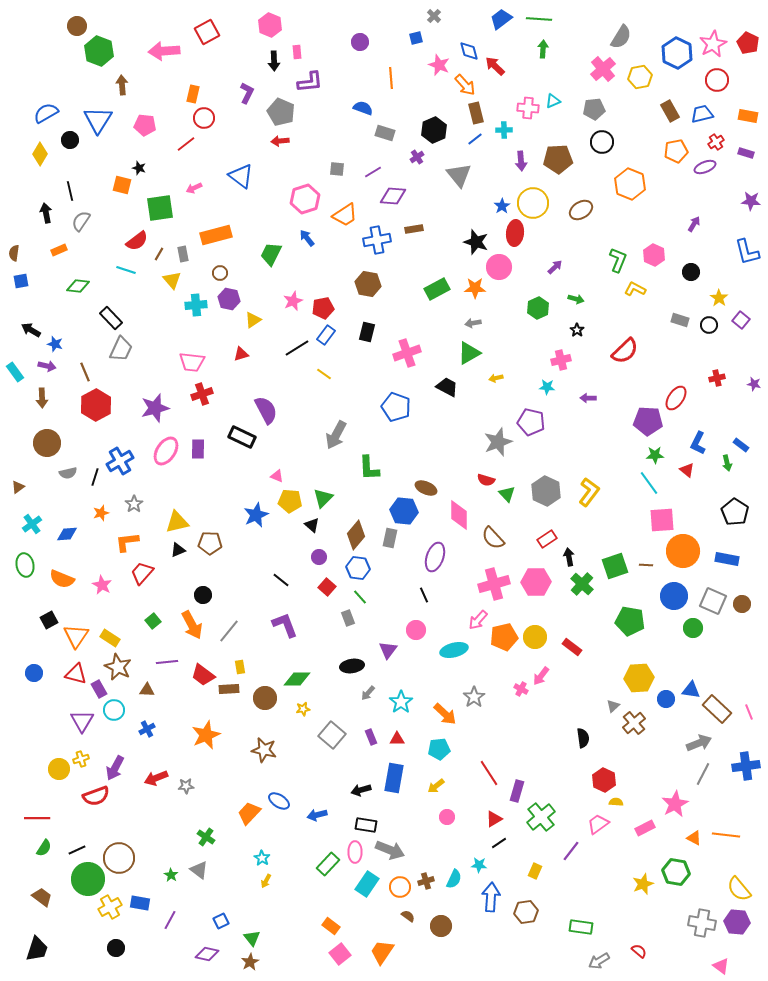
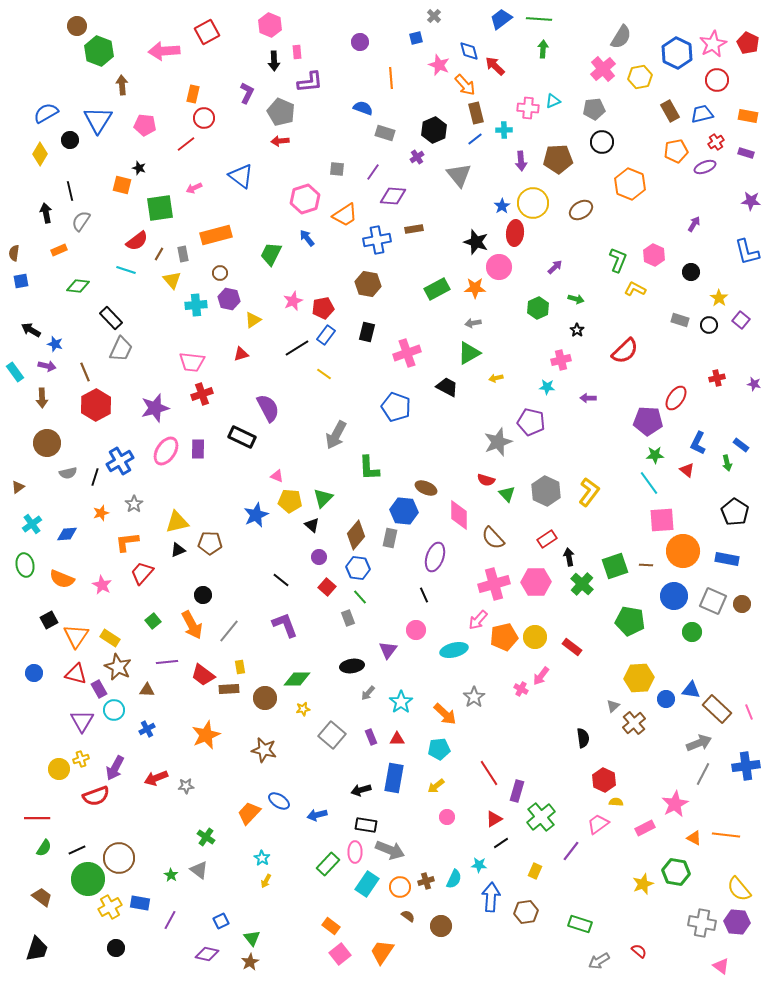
purple line at (373, 172): rotated 24 degrees counterclockwise
purple semicircle at (266, 410): moved 2 px right, 2 px up
green circle at (693, 628): moved 1 px left, 4 px down
black line at (499, 843): moved 2 px right
green rectangle at (581, 927): moved 1 px left, 3 px up; rotated 10 degrees clockwise
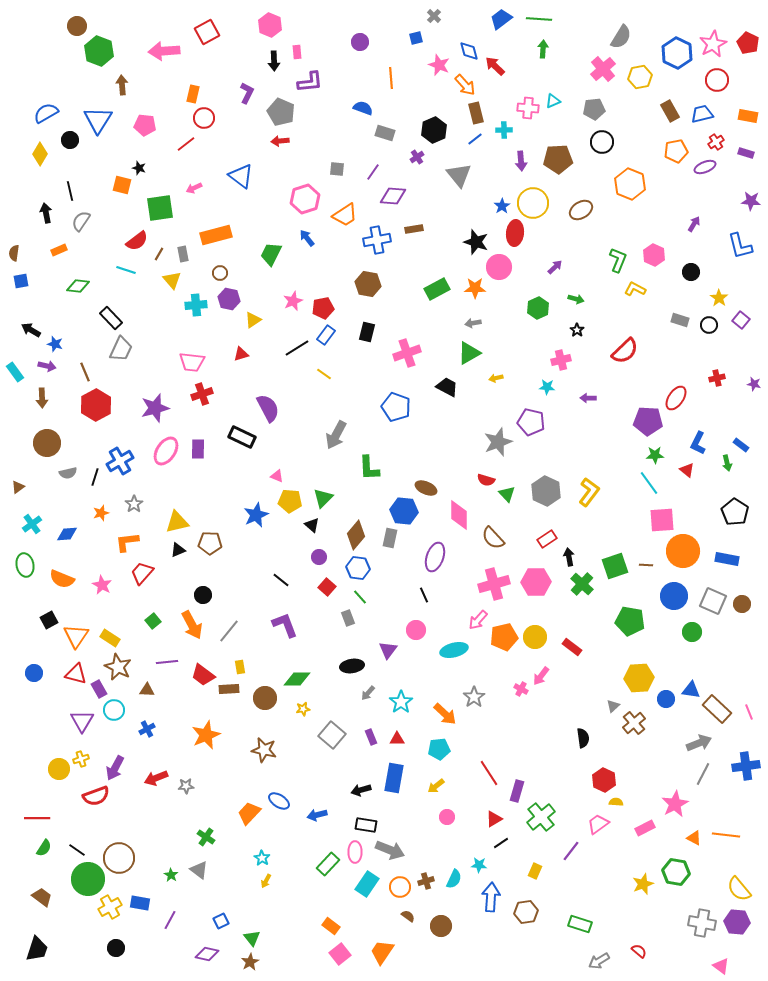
blue L-shape at (747, 252): moved 7 px left, 6 px up
black line at (77, 850): rotated 60 degrees clockwise
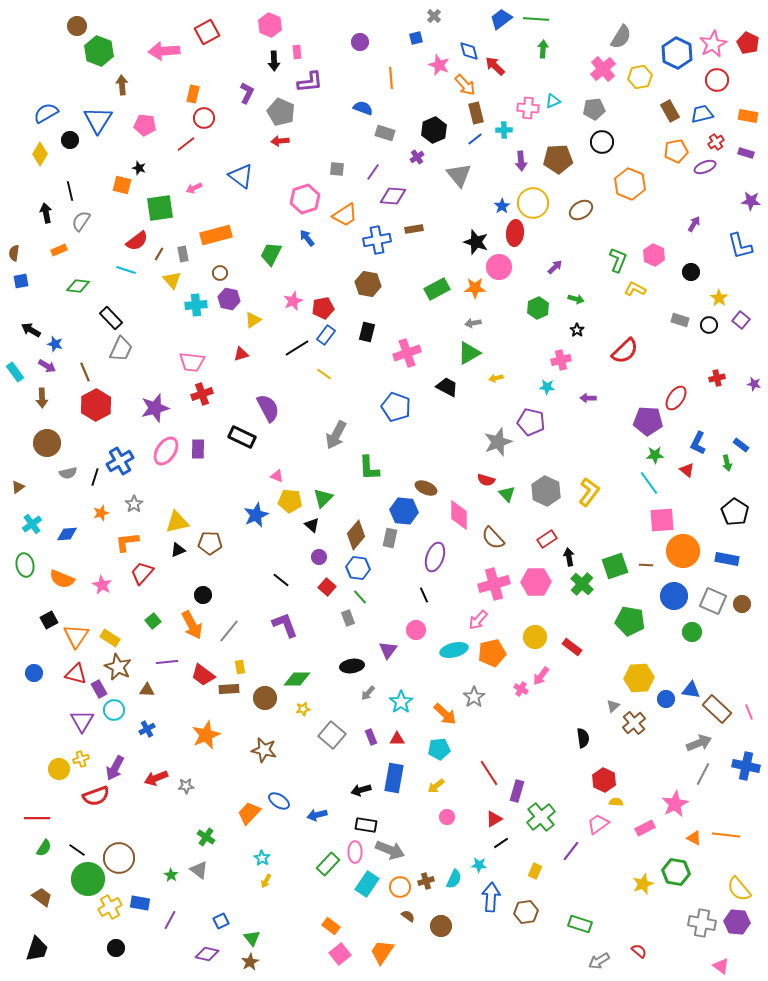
green line at (539, 19): moved 3 px left
purple arrow at (47, 366): rotated 18 degrees clockwise
orange pentagon at (504, 637): moved 12 px left, 16 px down
blue cross at (746, 766): rotated 20 degrees clockwise
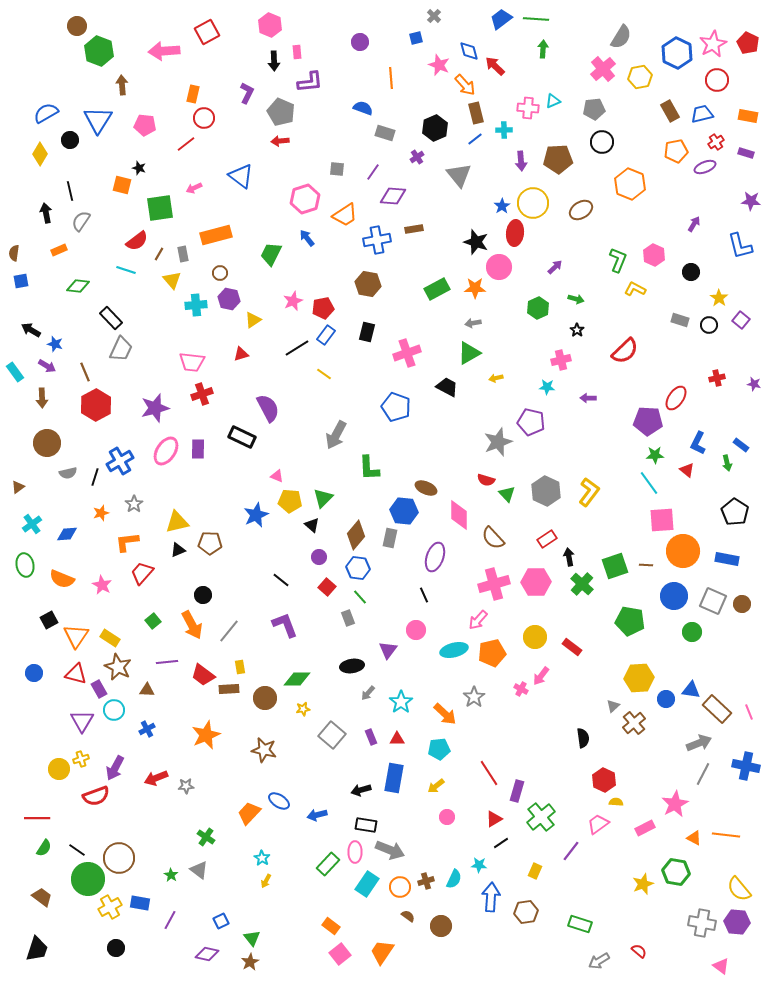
black hexagon at (434, 130): moved 1 px right, 2 px up
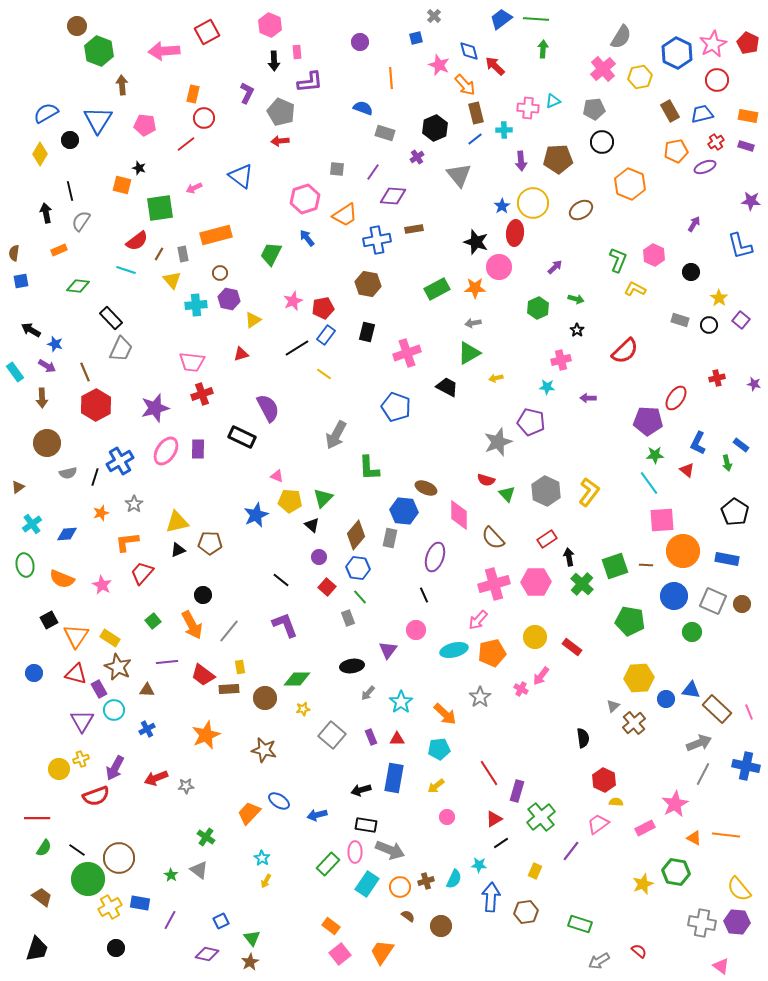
purple rectangle at (746, 153): moved 7 px up
gray star at (474, 697): moved 6 px right
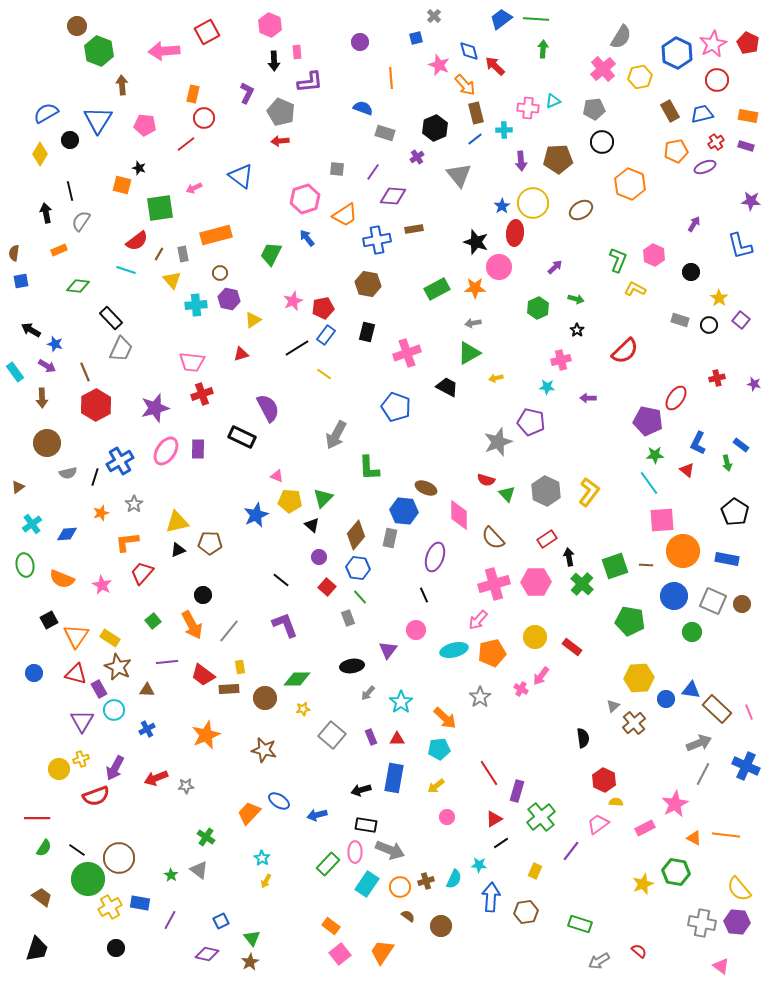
purple pentagon at (648, 421): rotated 8 degrees clockwise
orange arrow at (445, 714): moved 4 px down
blue cross at (746, 766): rotated 12 degrees clockwise
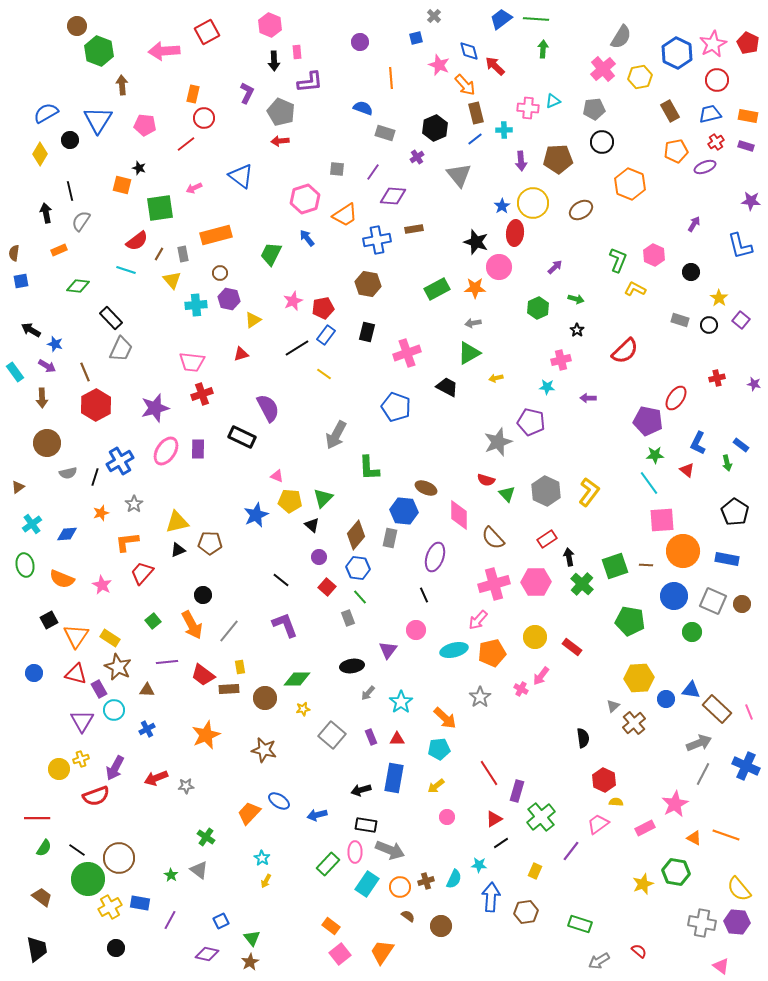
blue trapezoid at (702, 114): moved 8 px right
orange line at (726, 835): rotated 12 degrees clockwise
black trapezoid at (37, 949): rotated 28 degrees counterclockwise
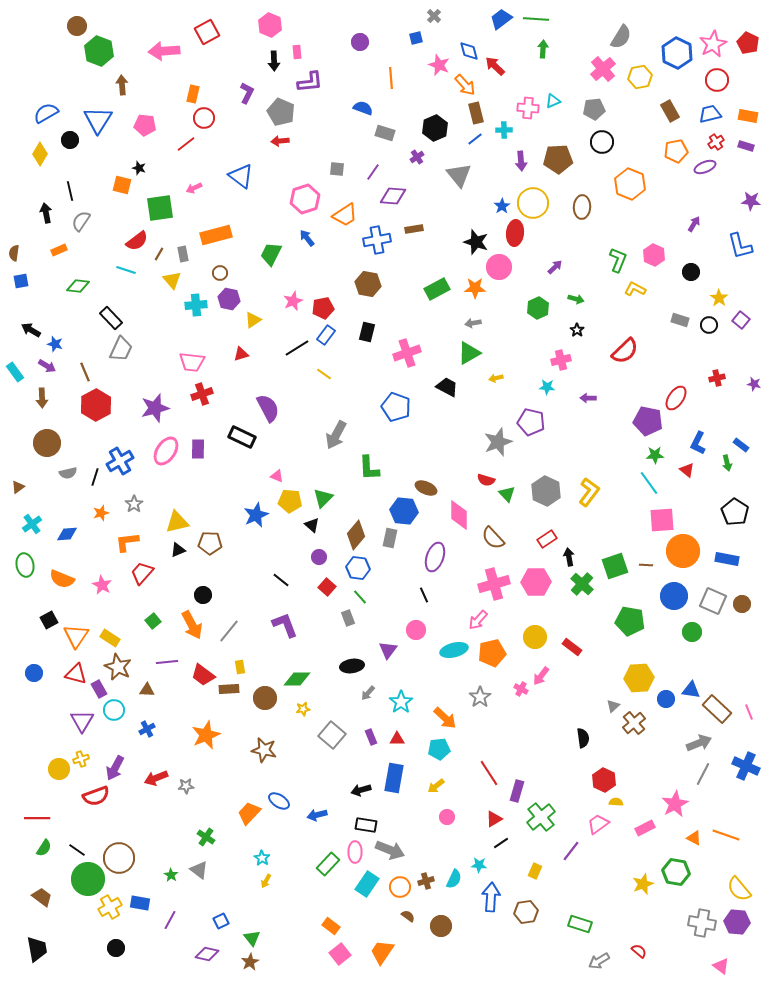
brown ellipse at (581, 210): moved 1 px right, 3 px up; rotated 55 degrees counterclockwise
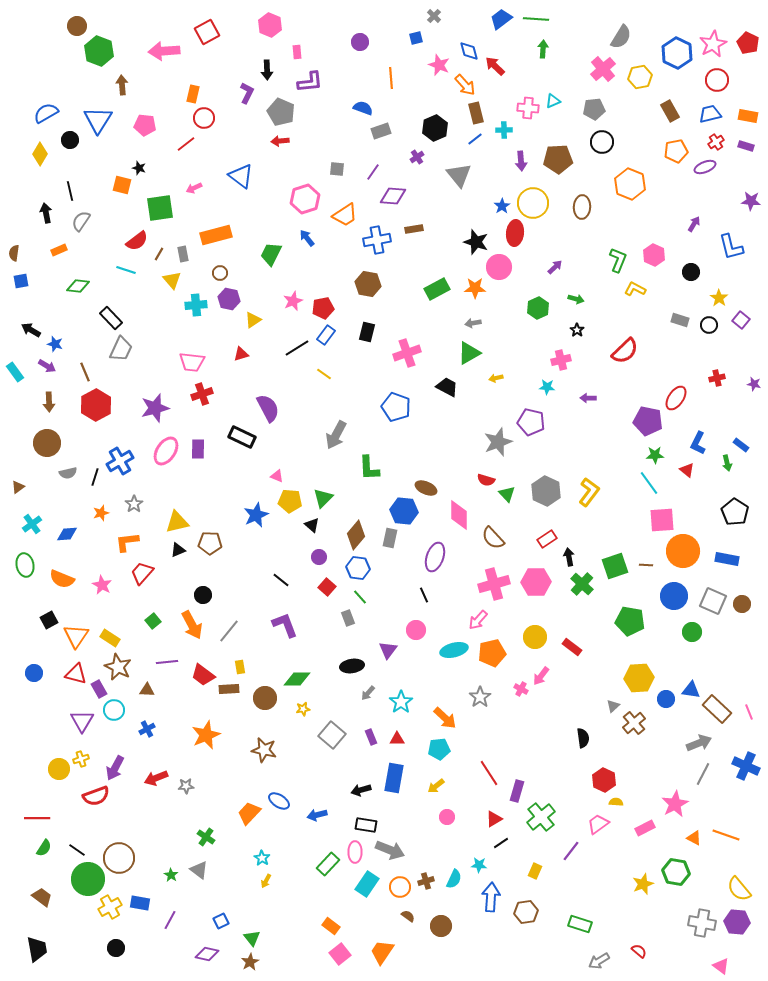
black arrow at (274, 61): moved 7 px left, 9 px down
gray rectangle at (385, 133): moved 4 px left, 2 px up; rotated 36 degrees counterclockwise
blue L-shape at (740, 246): moved 9 px left, 1 px down
brown arrow at (42, 398): moved 7 px right, 4 px down
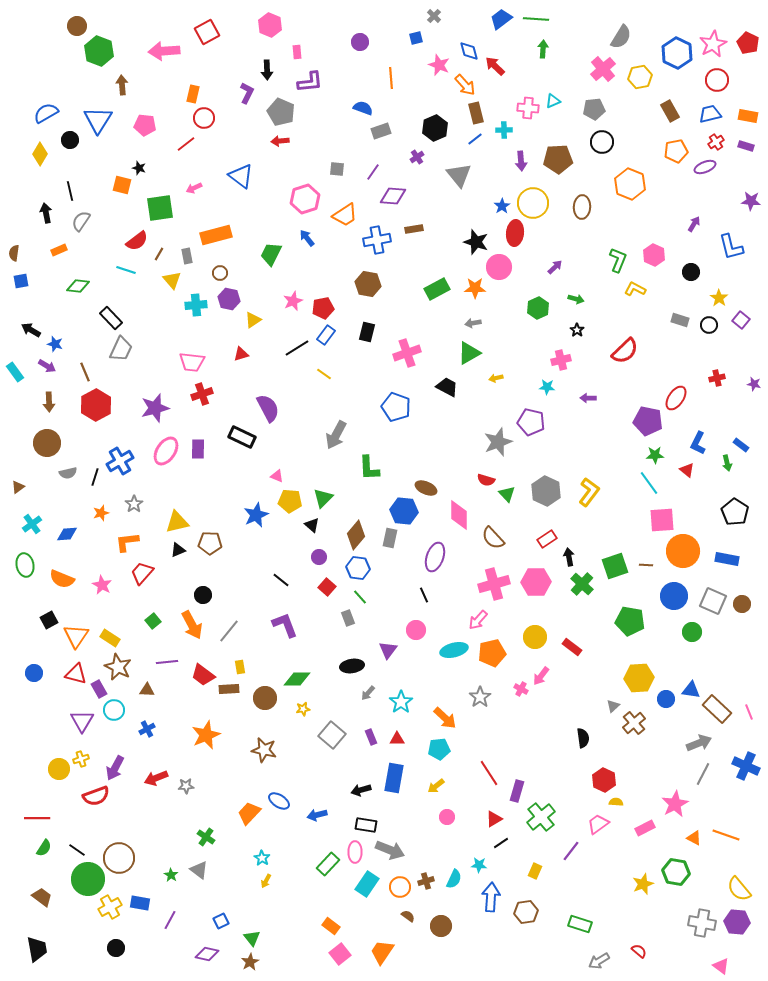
gray rectangle at (183, 254): moved 4 px right, 2 px down
